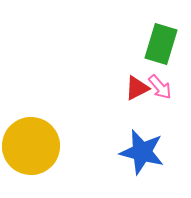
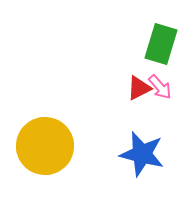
red triangle: moved 2 px right
yellow circle: moved 14 px right
blue star: moved 2 px down
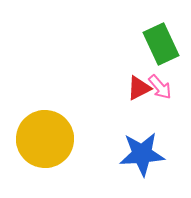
green rectangle: rotated 42 degrees counterclockwise
yellow circle: moved 7 px up
blue star: rotated 18 degrees counterclockwise
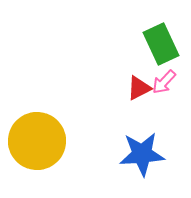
pink arrow: moved 4 px right, 5 px up; rotated 84 degrees clockwise
yellow circle: moved 8 px left, 2 px down
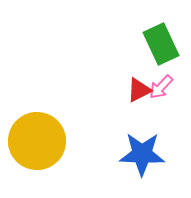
pink arrow: moved 3 px left, 5 px down
red triangle: moved 2 px down
blue star: rotated 6 degrees clockwise
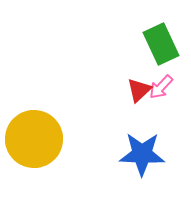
red triangle: rotated 16 degrees counterclockwise
yellow circle: moved 3 px left, 2 px up
